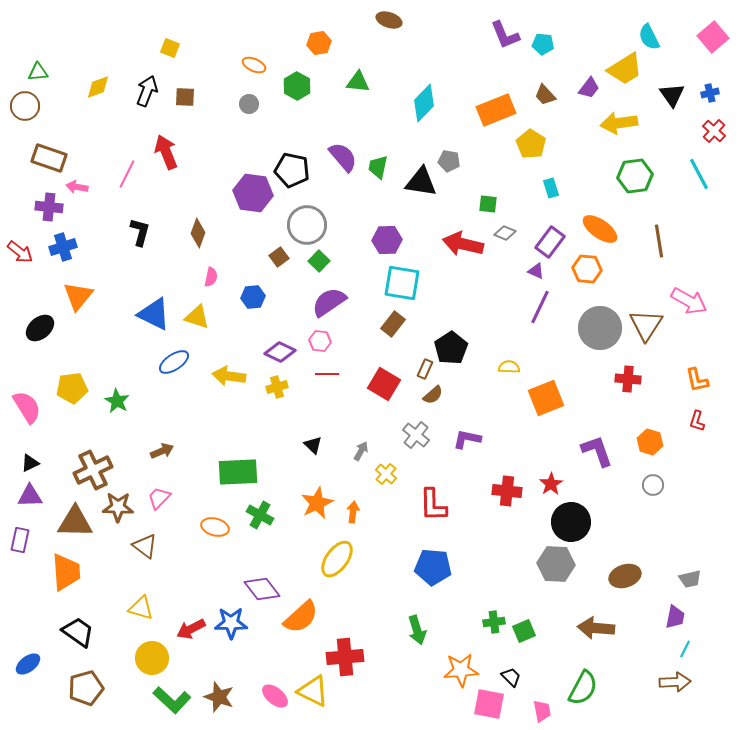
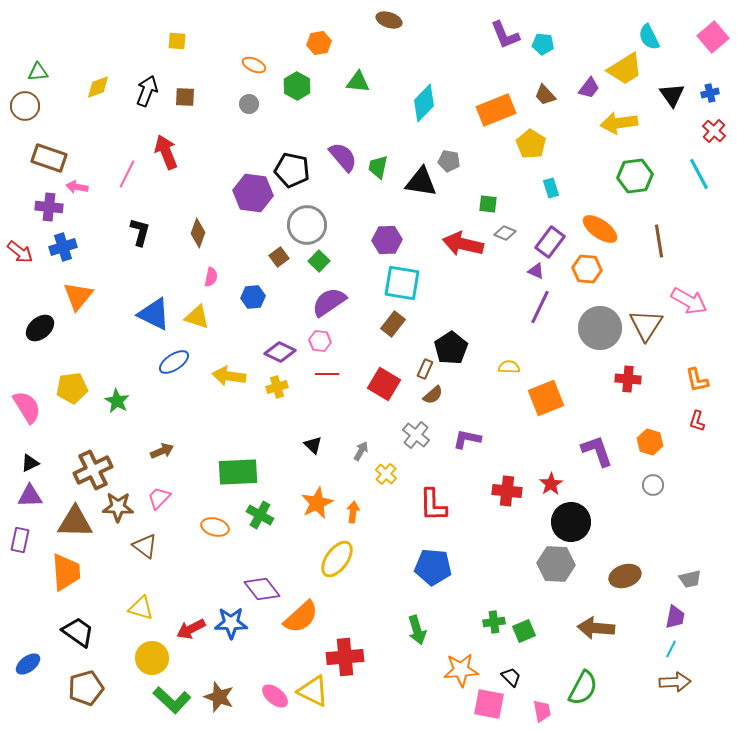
yellow square at (170, 48): moved 7 px right, 7 px up; rotated 18 degrees counterclockwise
cyan line at (685, 649): moved 14 px left
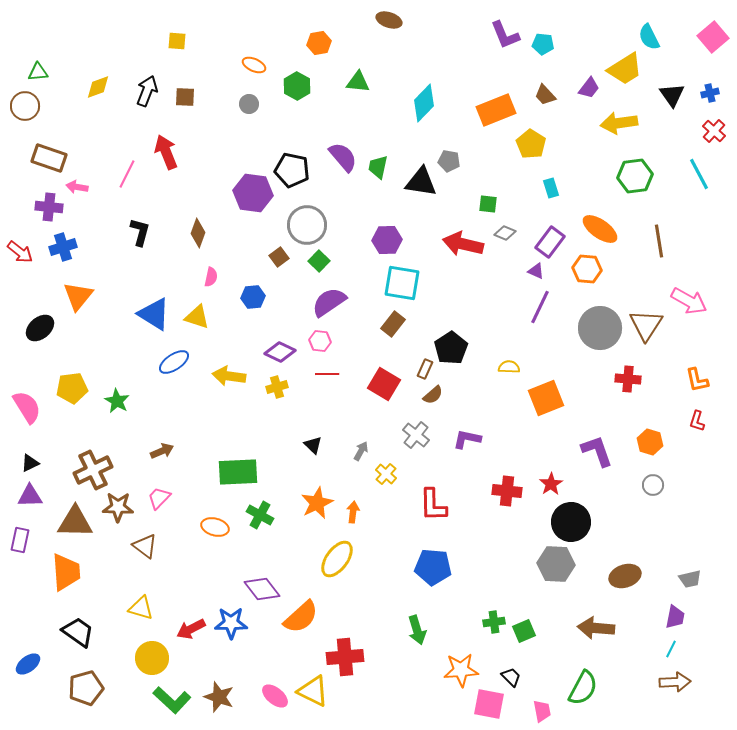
blue triangle at (154, 314): rotated 6 degrees clockwise
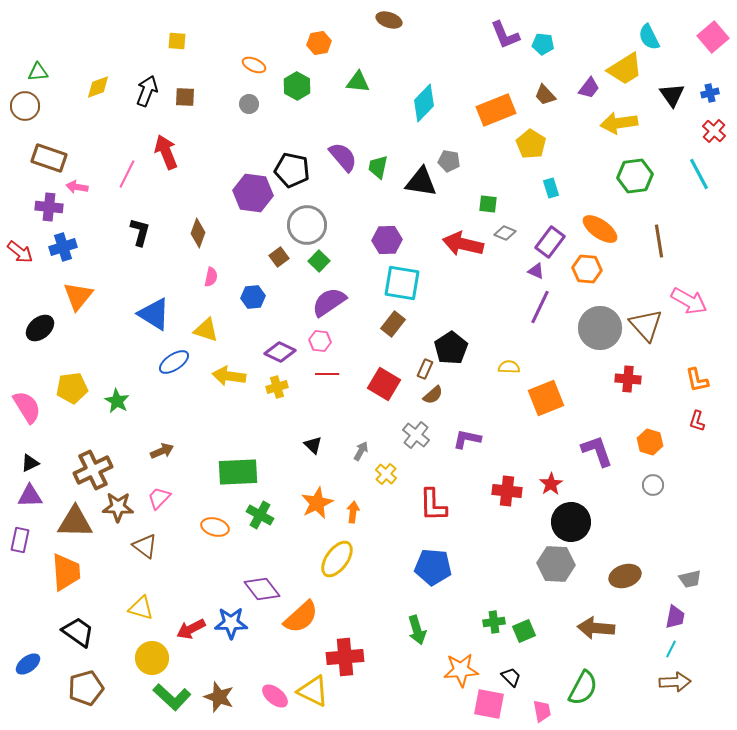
yellow triangle at (197, 317): moved 9 px right, 13 px down
brown triangle at (646, 325): rotated 15 degrees counterclockwise
green L-shape at (172, 700): moved 3 px up
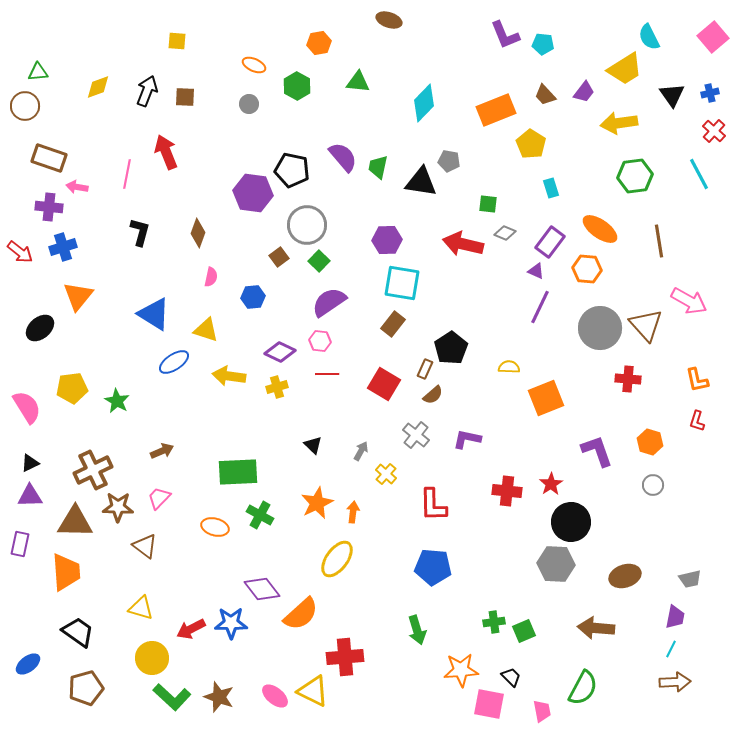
purple trapezoid at (589, 88): moved 5 px left, 4 px down
pink line at (127, 174): rotated 16 degrees counterclockwise
purple rectangle at (20, 540): moved 4 px down
orange semicircle at (301, 617): moved 3 px up
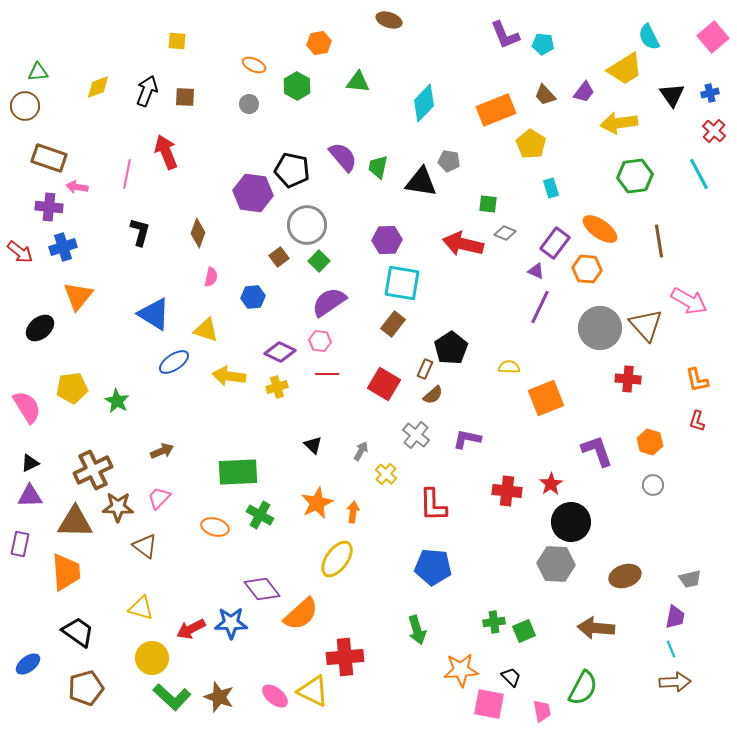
purple rectangle at (550, 242): moved 5 px right, 1 px down
cyan line at (671, 649): rotated 48 degrees counterclockwise
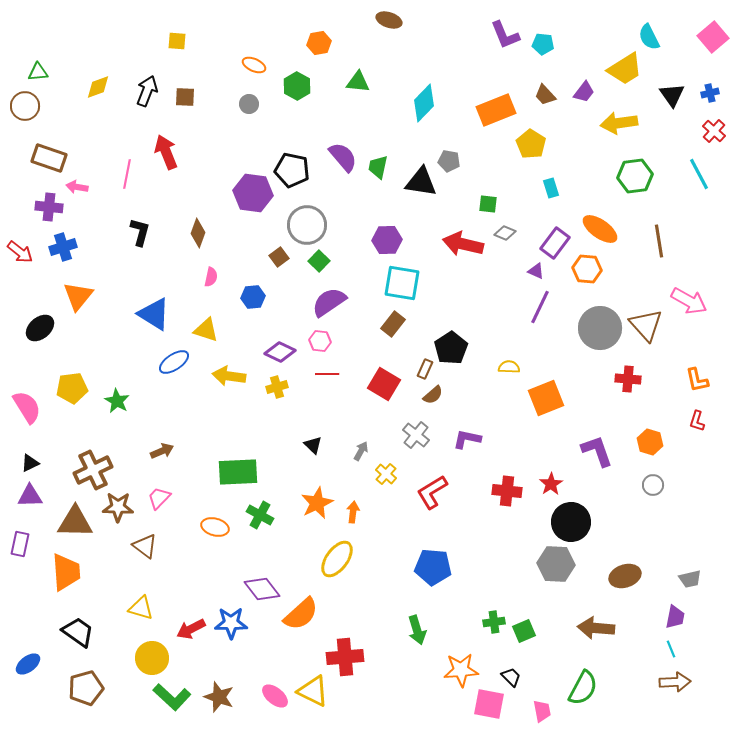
red L-shape at (433, 505): moved 1 px left, 13 px up; rotated 60 degrees clockwise
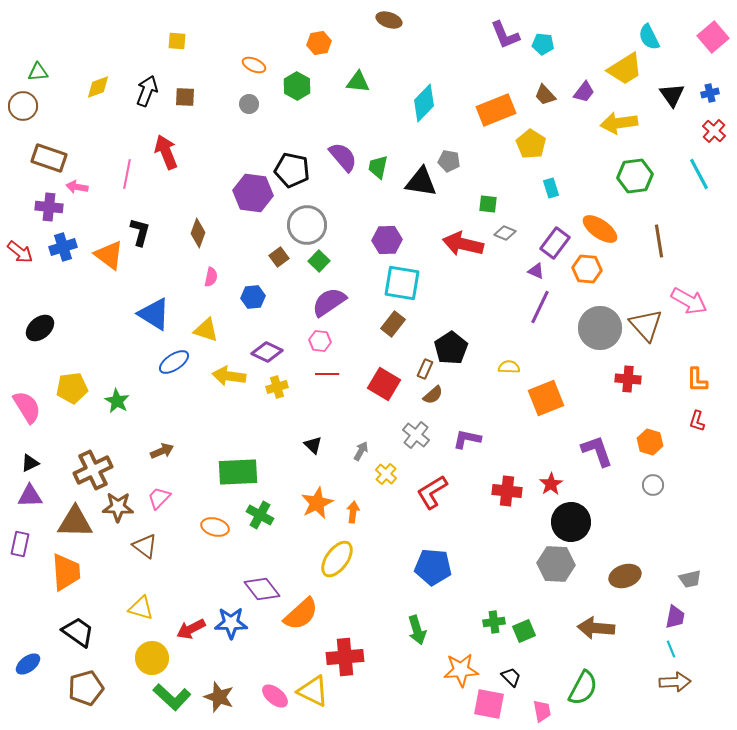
brown circle at (25, 106): moved 2 px left
orange triangle at (78, 296): moved 31 px right, 41 px up; rotated 32 degrees counterclockwise
purple diamond at (280, 352): moved 13 px left
orange L-shape at (697, 380): rotated 12 degrees clockwise
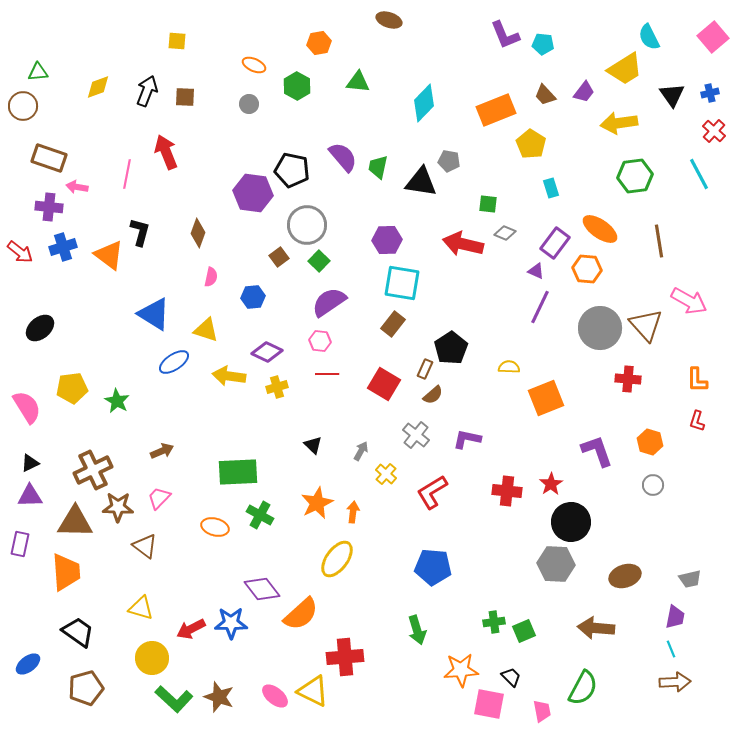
green L-shape at (172, 697): moved 2 px right, 2 px down
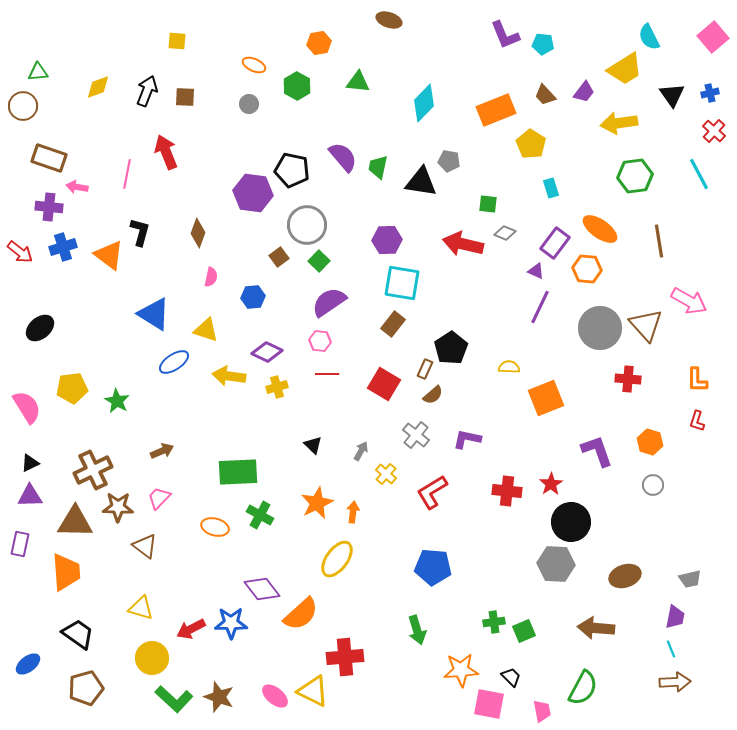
black trapezoid at (78, 632): moved 2 px down
